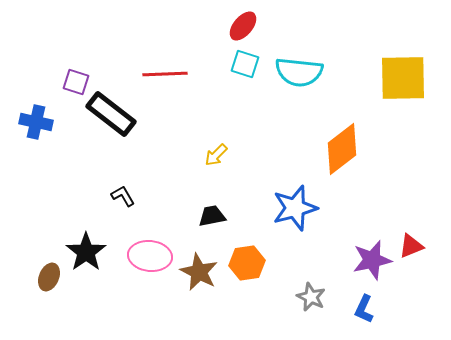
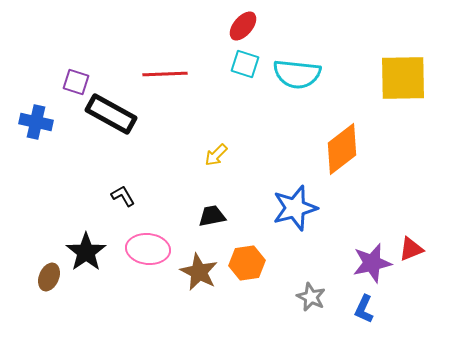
cyan semicircle: moved 2 px left, 2 px down
black rectangle: rotated 9 degrees counterclockwise
red triangle: moved 3 px down
pink ellipse: moved 2 px left, 7 px up
purple star: moved 3 px down
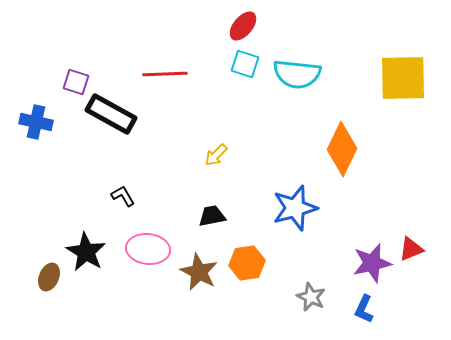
orange diamond: rotated 26 degrees counterclockwise
black star: rotated 6 degrees counterclockwise
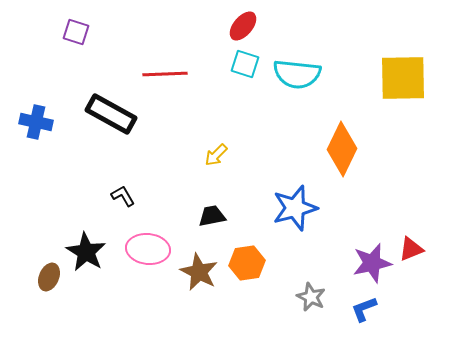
purple square: moved 50 px up
blue L-shape: rotated 44 degrees clockwise
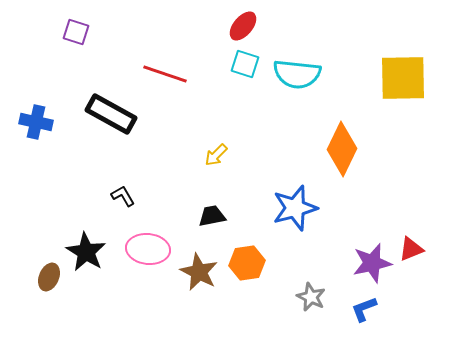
red line: rotated 21 degrees clockwise
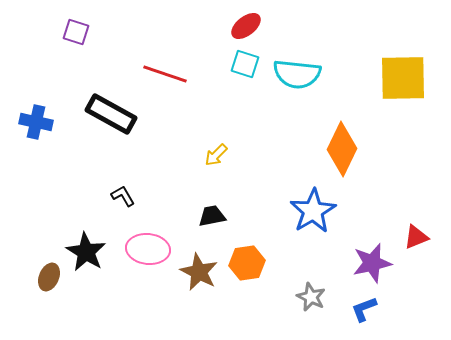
red ellipse: moved 3 px right; rotated 12 degrees clockwise
blue star: moved 18 px right, 3 px down; rotated 15 degrees counterclockwise
red triangle: moved 5 px right, 12 px up
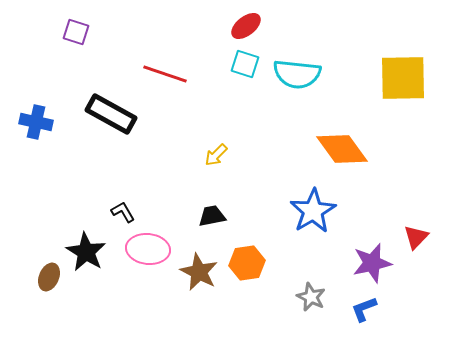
orange diamond: rotated 62 degrees counterclockwise
black L-shape: moved 16 px down
red triangle: rotated 24 degrees counterclockwise
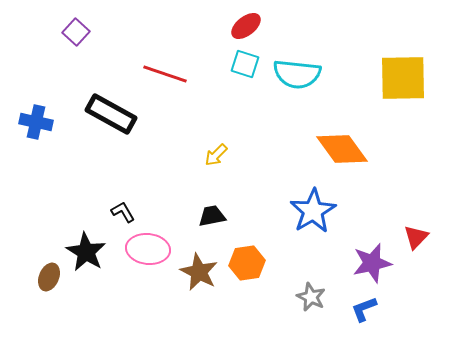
purple square: rotated 24 degrees clockwise
